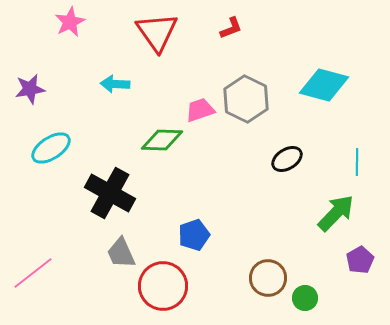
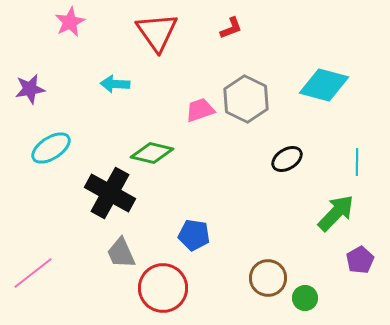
green diamond: moved 10 px left, 13 px down; rotated 12 degrees clockwise
blue pentagon: rotated 28 degrees clockwise
red circle: moved 2 px down
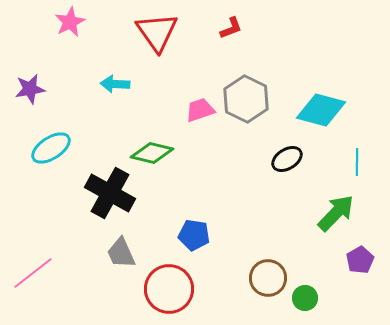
cyan diamond: moved 3 px left, 25 px down
red circle: moved 6 px right, 1 px down
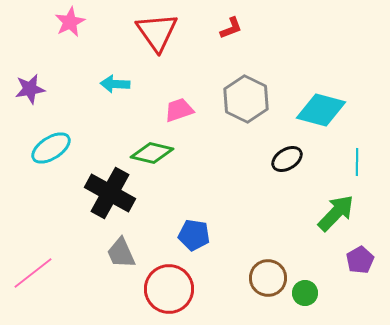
pink trapezoid: moved 21 px left
green circle: moved 5 px up
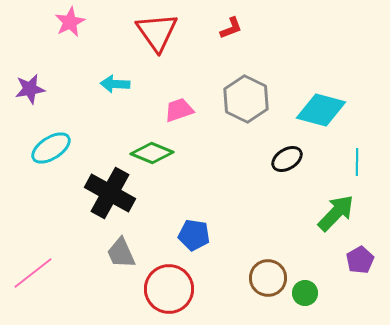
green diamond: rotated 9 degrees clockwise
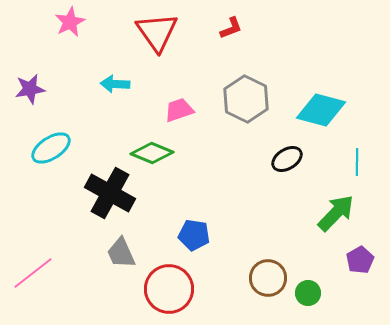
green circle: moved 3 px right
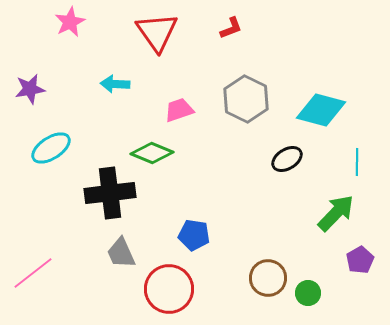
black cross: rotated 36 degrees counterclockwise
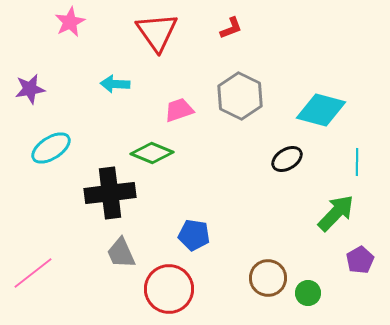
gray hexagon: moved 6 px left, 3 px up
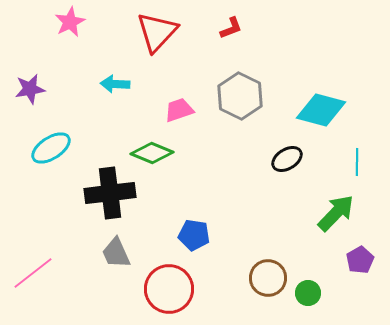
red triangle: rotated 18 degrees clockwise
gray trapezoid: moved 5 px left
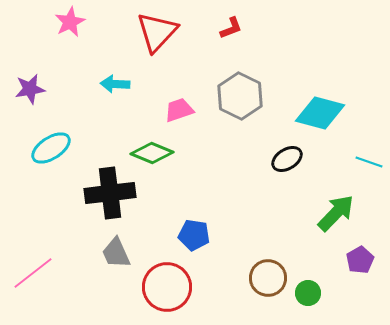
cyan diamond: moved 1 px left, 3 px down
cyan line: moved 12 px right; rotated 72 degrees counterclockwise
red circle: moved 2 px left, 2 px up
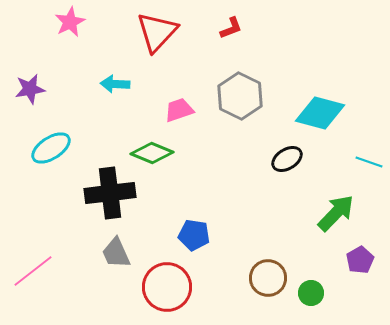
pink line: moved 2 px up
green circle: moved 3 px right
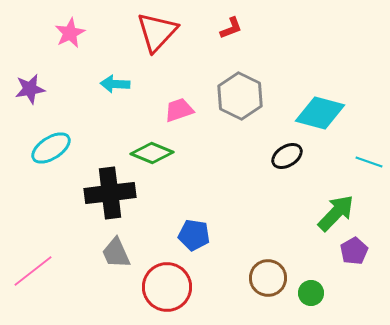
pink star: moved 11 px down
black ellipse: moved 3 px up
purple pentagon: moved 6 px left, 9 px up
